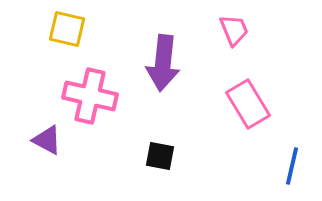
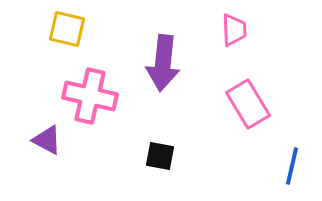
pink trapezoid: rotated 20 degrees clockwise
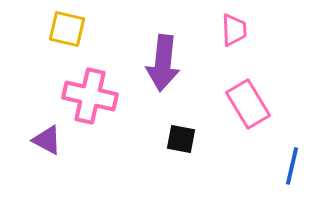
black square: moved 21 px right, 17 px up
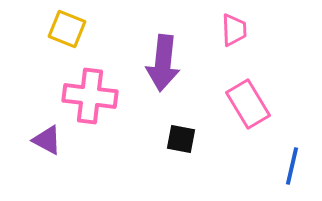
yellow square: rotated 9 degrees clockwise
pink cross: rotated 6 degrees counterclockwise
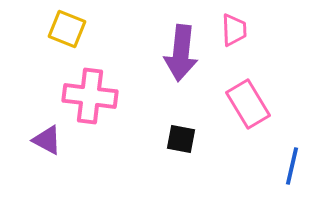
purple arrow: moved 18 px right, 10 px up
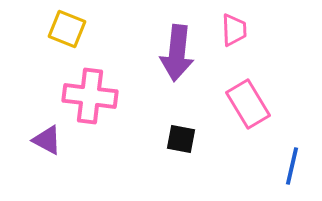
purple arrow: moved 4 px left
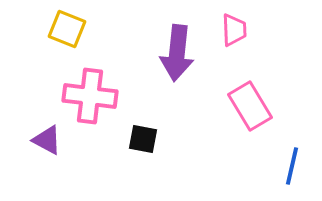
pink rectangle: moved 2 px right, 2 px down
black square: moved 38 px left
